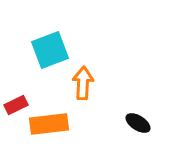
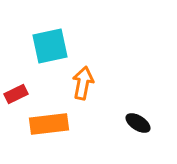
cyan square: moved 4 px up; rotated 9 degrees clockwise
orange arrow: rotated 8 degrees clockwise
red rectangle: moved 11 px up
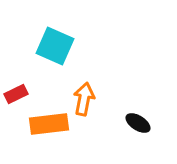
cyan square: moved 5 px right; rotated 36 degrees clockwise
orange arrow: moved 1 px right, 16 px down
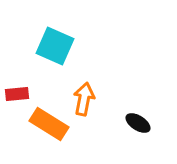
red rectangle: moved 1 px right; rotated 20 degrees clockwise
orange rectangle: rotated 39 degrees clockwise
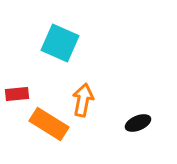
cyan square: moved 5 px right, 3 px up
orange arrow: moved 1 px left, 1 px down
black ellipse: rotated 55 degrees counterclockwise
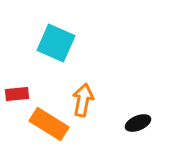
cyan square: moved 4 px left
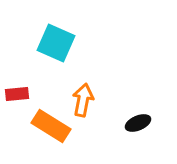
orange rectangle: moved 2 px right, 2 px down
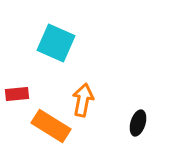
black ellipse: rotated 50 degrees counterclockwise
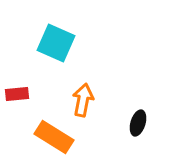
orange rectangle: moved 3 px right, 11 px down
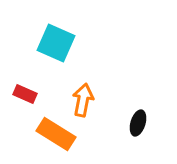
red rectangle: moved 8 px right; rotated 30 degrees clockwise
orange rectangle: moved 2 px right, 3 px up
